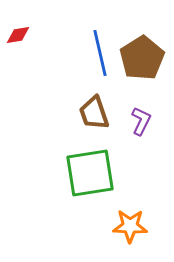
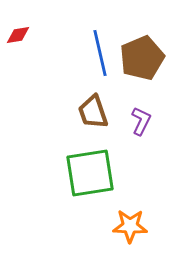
brown pentagon: rotated 9 degrees clockwise
brown trapezoid: moved 1 px left, 1 px up
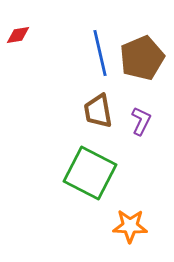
brown trapezoid: moved 5 px right, 1 px up; rotated 9 degrees clockwise
green square: rotated 36 degrees clockwise
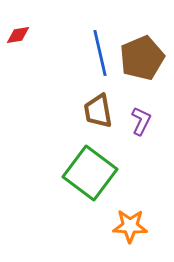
green square: rotated 10 degrees clockwise
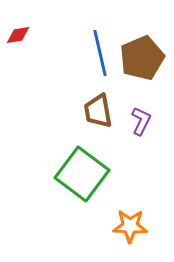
green square: moved 8 px left, 1 px down
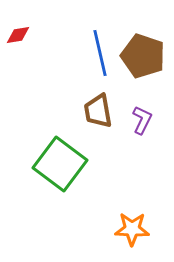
brown pentagon: moved 1 px right, 2 px up; rotated 30 degrees counterclockwise
purple L-shape: moved 1 px right, 1 px up
green square: moved 22 px left, 10 px up
orange star: moved 2 px right, 3 px down
